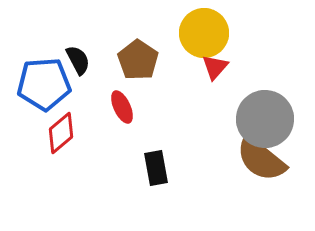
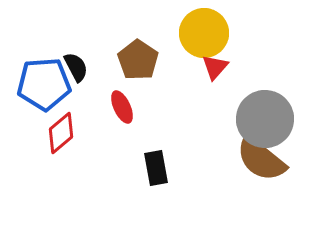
black semicircle: moved 2 px left, 7 px down
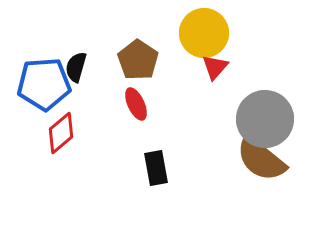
black semicircle: rotated 136 degrees counterclockwise
red ellipse: moved 14 px right, 3 px up
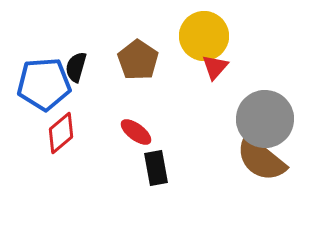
yellow circle: moved 3 px down
red ellipse: moved 28 px down; rotated 28 degrees counterclockwise
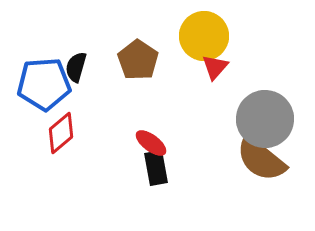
red ellipse: moved 15 px right, 11 px down
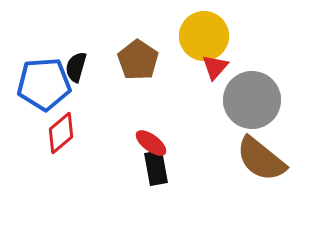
gray circle: moved 13 px left, 19 px up
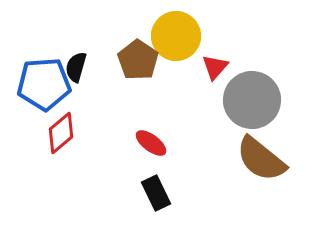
yellow circle: moved 28 px left
black rectangle: moved 25 px down; rotated 16 degrees counterclockwise
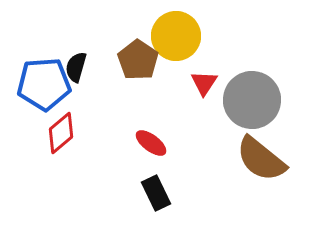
red triangle: moved 11 px left, 16 px down; rotated 8 degrees counterclockwise
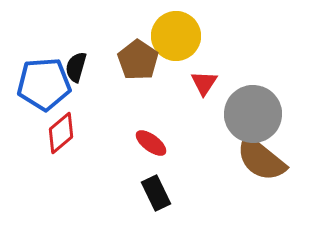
gray circle: moved 1 px right, 14 px down
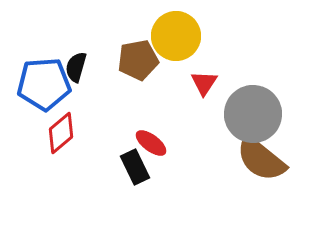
brown pentagon: rotated 27 degrees clockwise
black rectangle: moved 21 px left, 26 px up
